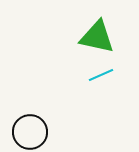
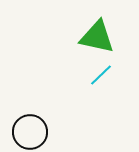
cyan line: rotated 20 degrees counterclockwise
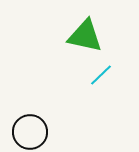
green triangle: moved 12 px left, 1 px up
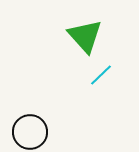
green triangle: rotated 36 degrees clockwise
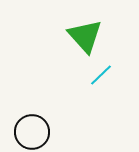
black circle: moved 2 px right
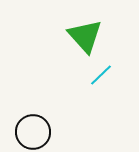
black circle: moved 1 px right
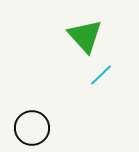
black circle: moved 1 px left, 4 px up
